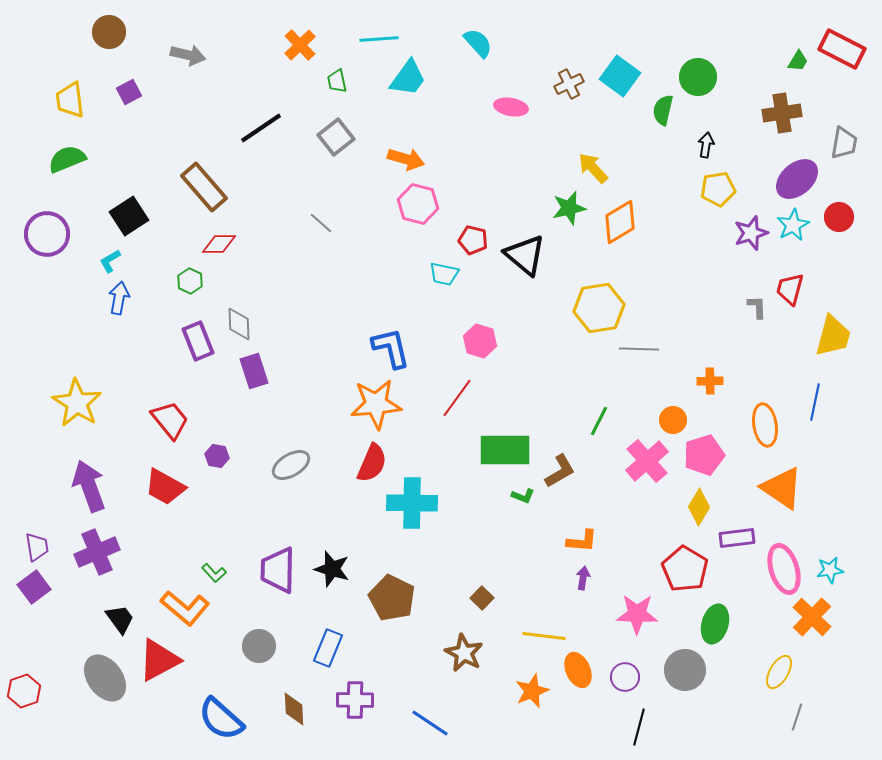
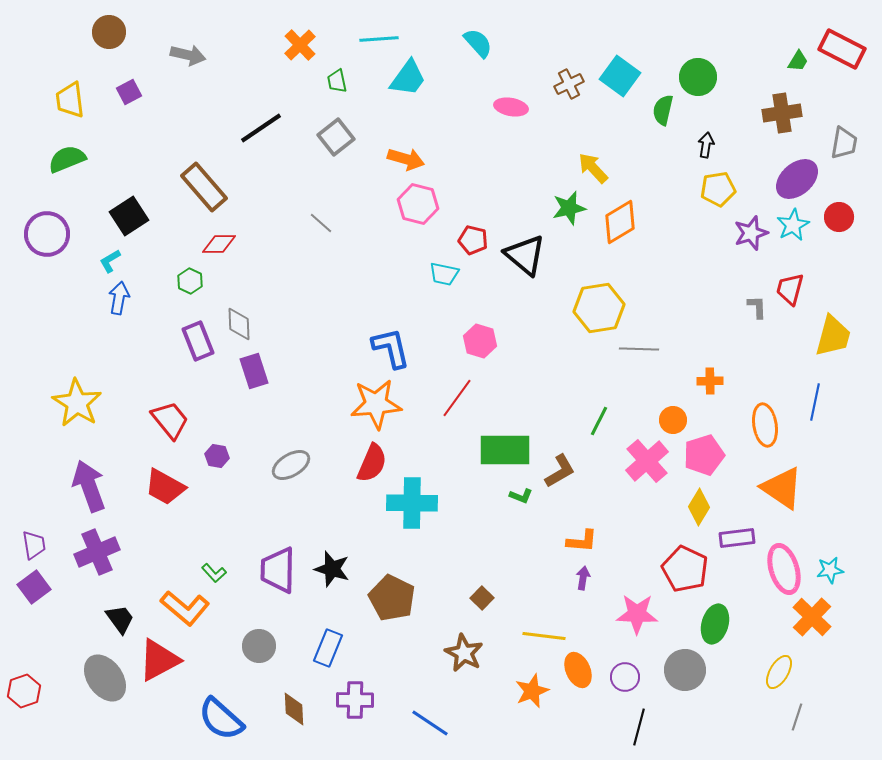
green L-shape at (523, 496): moved 2 px left
purple trapezoid at (37, 547): moved 3 px left, 2 px up
red pentagon at (685, 569): rotated 6 degrees counterclockwise
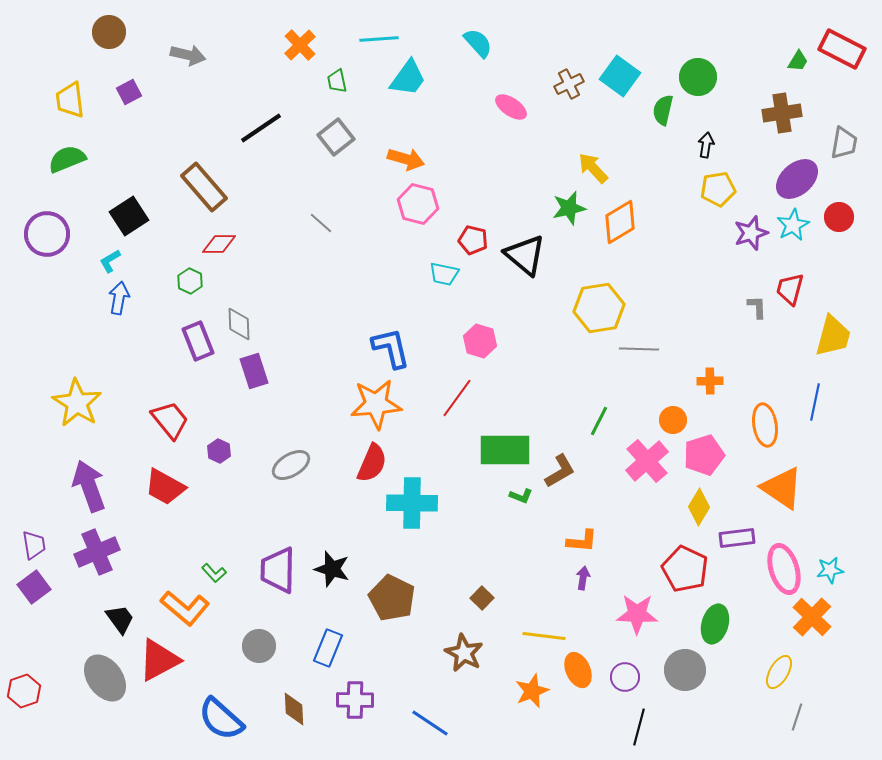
pink ellipse at (511, 107): rotated 24 degrees clockwise
purple hexagon at (217, 456): moved 2 px right, 5 px up; rotated 15 degrees clockwise
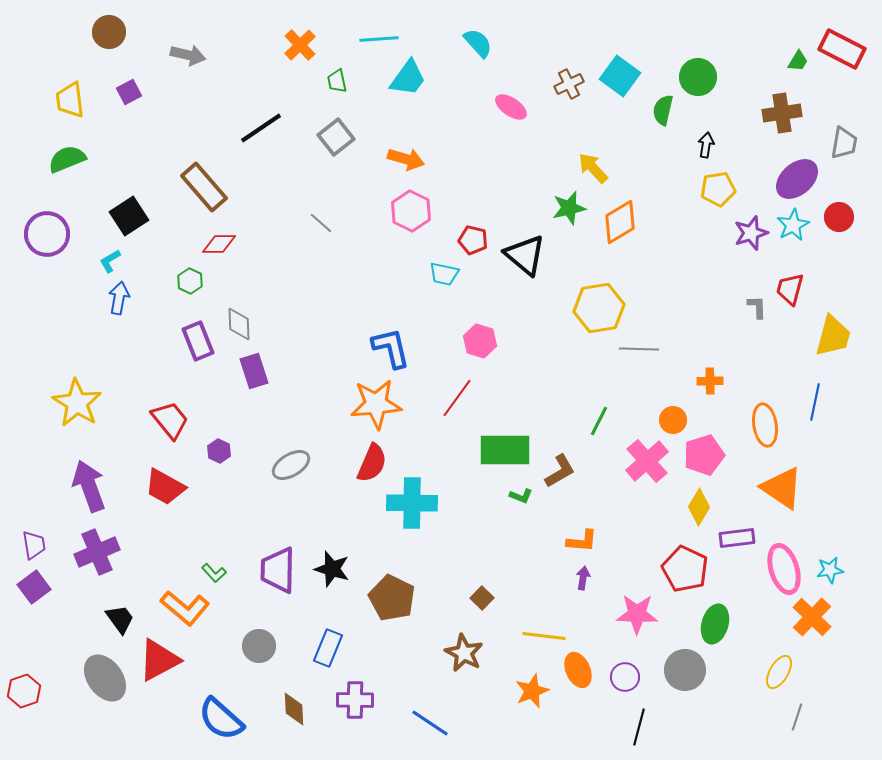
pink hexagon at (418, 204): moved 7 px left, 7 px down; rotated 12 degrees clockwise
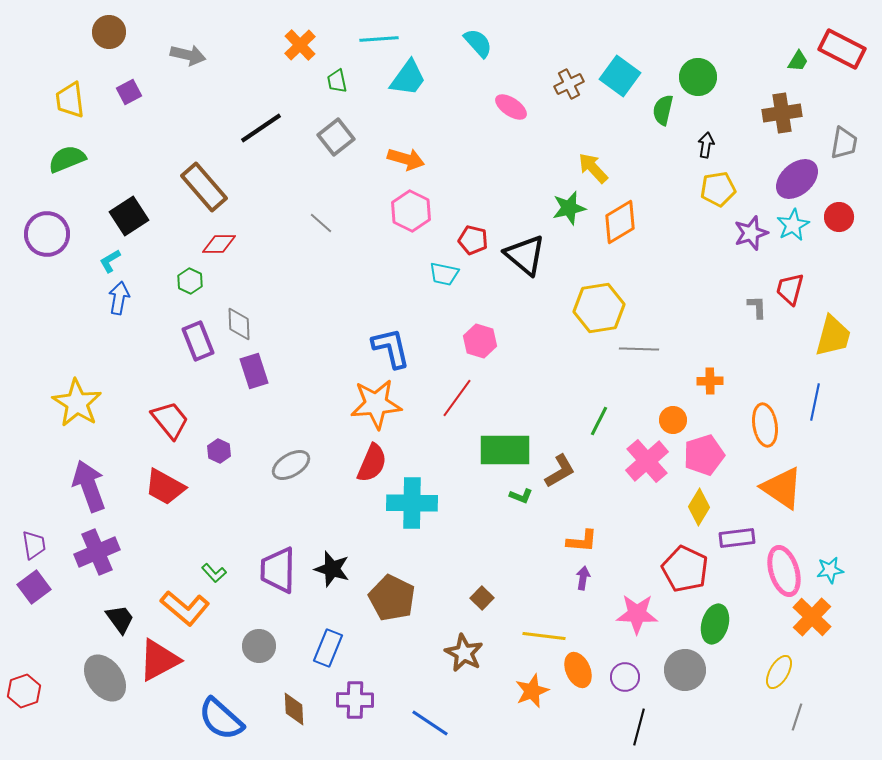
pink ellipse at (784, 569): moved 2 px down
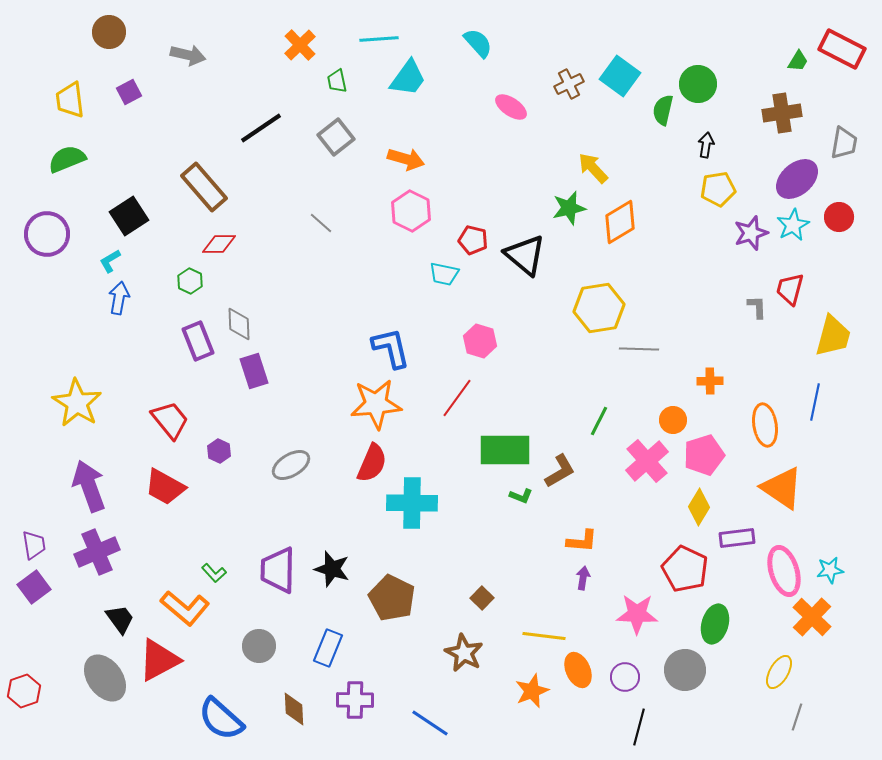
green circle at (698, 77): moved 7 px down
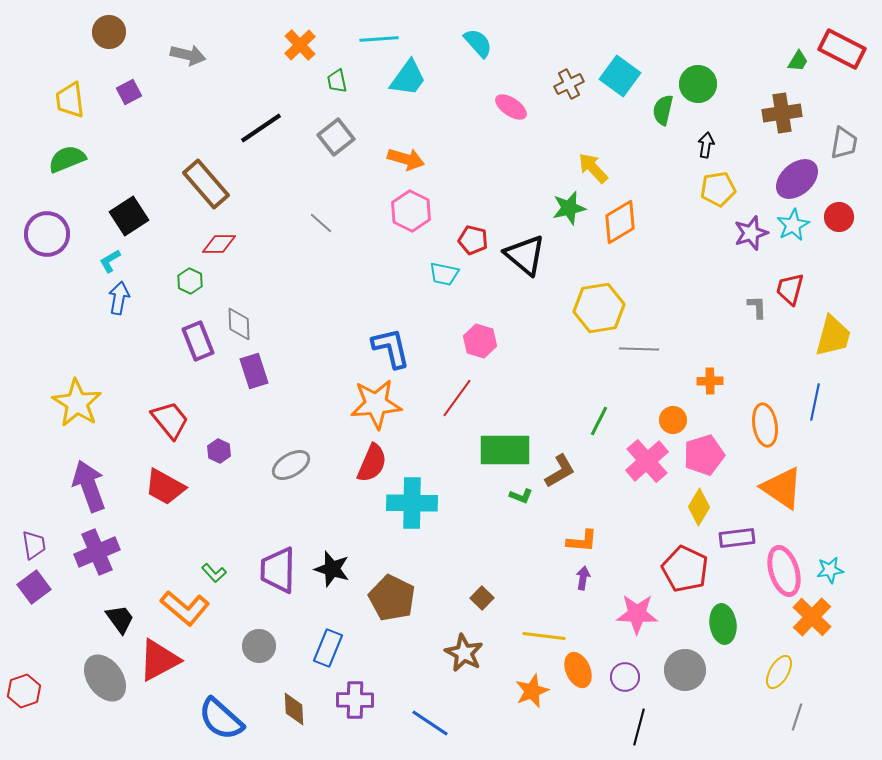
brown rectangle at (204, 187): moved 2 px right, 3 px up
green ellipse at (715, 624): moved 8 px right; rotated 24 degrees counterclockwise
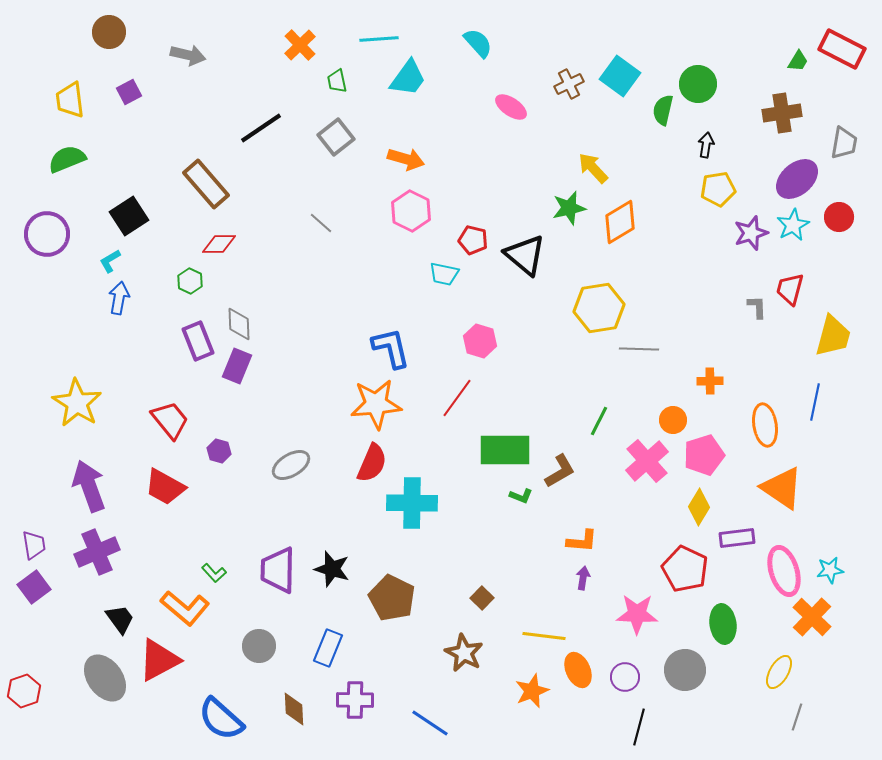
purple rectangle at (254, 371): moved 17 px left, 5 px up; rotated 40 degrees clockwise
purple hexagon at (219, 451): rotated 10 degrees counterclockwise
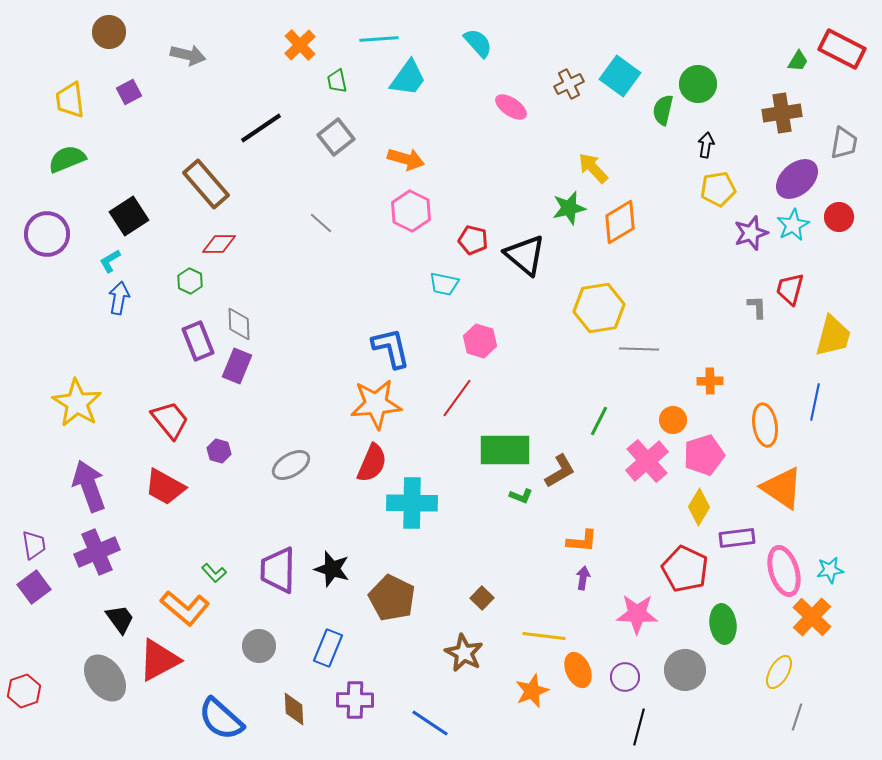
cyan trapezoid at (444, 274): moved 10 px down
